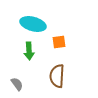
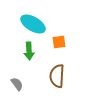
cyan ellipse: rotated 15 degrees clockwise
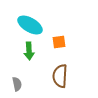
cyan ellipse: moved 3 px left, 1 px down
brown semicircle: moved 3 px right
gray semicircle: rotated 24 degrees clockwise
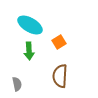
orange square: rotated 24 degrees counterclockwise
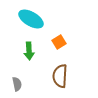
cyan ellipse: moved 1 px right, 6 px up
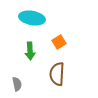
cyan ellipse: moved 1 px right, 1 px up; rotated 20 degrees counterclockwise
green arrow: moved 1 px right
brown semicircle: moved 3 px left, 2 px up
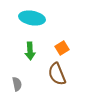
orange square: moved 3 px right, 6 px down
brown semicircle: rotated 25 degrees counterclockwise
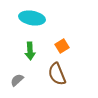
orange square: moved 2 px up
gray semicircle: moved 4 px up; rotated 120 degrees counterclockwise
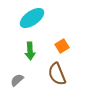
cyan ellipse: rotated 45 degrees counterclockwise
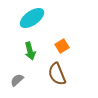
green arrow: rotated 12 degrees counterclockwise
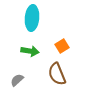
cyan ellipse: rotated 50 degrees counterclockwise
green arrow: rotated 66 degrees counterclockwise
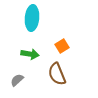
green arrow: moved 3 px down
